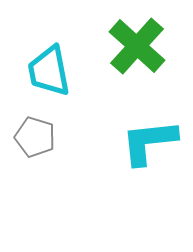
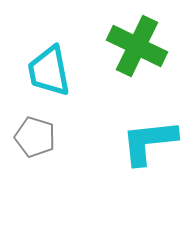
green cross: rotated 16 degrees counterclockwise
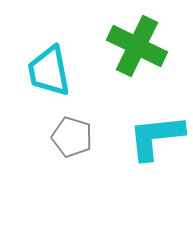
gray pentagon: moved 37 px right
cyan L-shape: moved 7 px right, 5 px up
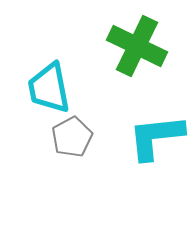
cyan trapezoid: moved 17 px down
gray pentagon: rotated 27 degrees clockwise
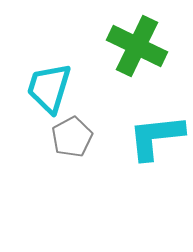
cyan trapezoid: rotated 28 degrees clockwise
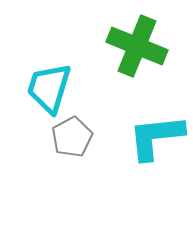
green cross: rotated 4 degrees counterclockwise
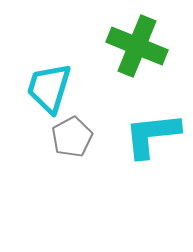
cyan L-shape: moved 4 px left, 2 px up
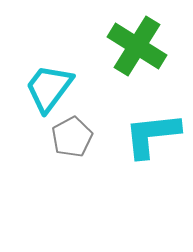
green cross: rotated 10 degrees clockwise
cyan trapezoid: rotated 20 degrees clockwise
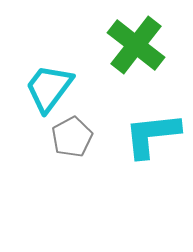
green cross: moved 1 px left, 1 px up; rotated 6 degrees clockwise
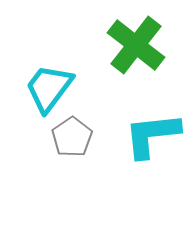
gray pentagon: rotated 6 degrees counterclockwise
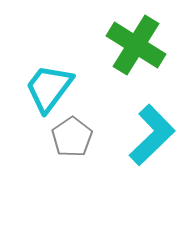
green cross: rotated 6 degrees counterclockwise
cyan L-shape: rotated 142 degrees clockwise
